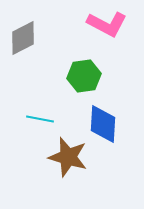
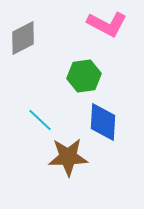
cyan line: moved 1 px down; rotated 32 degrees clockwise
blue diamond: moved 2 px up
brown star: rotated 18 degrees counterclockwise
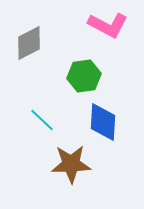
pink L-shape: moved 1 px right, 1 px down
gray diamond: moved 6 px right, 5 px down
cyan line: moved 2 px right
brown star: moved 3 px right, 7 px down
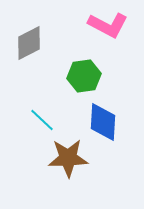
brown star: moved 3 px left, 6 px up
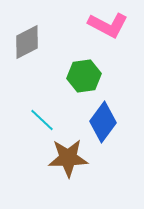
gray diamond: moved 2 px left, 1 px up
blue diamond: rotated 33 degrees clockwise
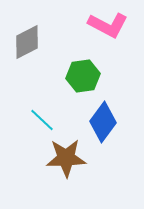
green hexagon: moved 1 px left
brown star: moved 2 px left
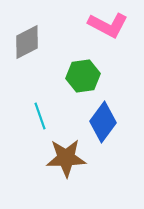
cyan line: moved 2 px left, 4 px up; rotated 28 degrees clockwise
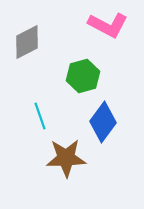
green hexagon: rotated 8 degrees counterclockwise
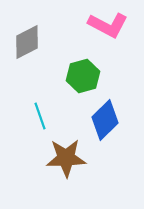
blue diamond: moved 2 px right, 2 px up; rotated 9 degrees clockwise
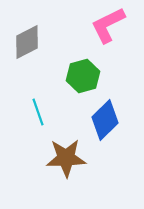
pink L-shape: rotated 126 degrees clockwise
cyan line: moved 2 px left, 4 px up
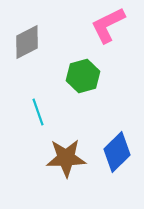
blue diamond: moved 12 px right, 32 px down
